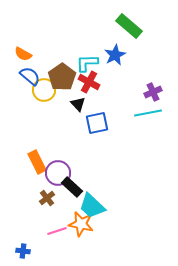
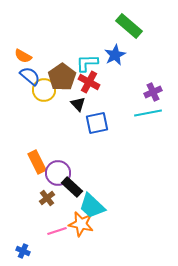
orange semicircle: moved 2 px down
blue cross: rotated 16 degrees clockwise
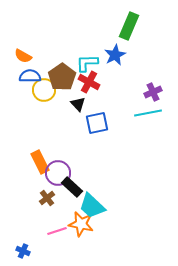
green rectangle: rotated 72 degrees clockwise
blue semicircle: rotated 40 degrees counterclockwise
orange rectangle: moved 3 px right
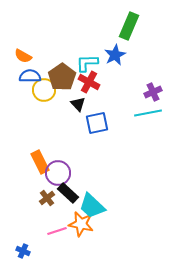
black rectangle: moved 4 px left, 6 px down
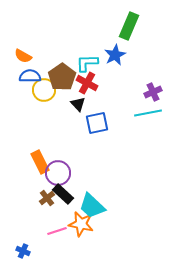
red cross: moved 2 px left, 1 px down
black rectangle: moved 5 px left, 1 px down
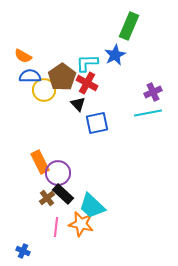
pink line: moved 1 px left, 4 px up; rotated 66 degrees counterclockwise
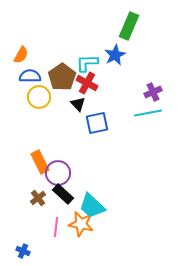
orange semicircle: moved 2 px left, 1 px up; rotated 90 degrees counterclockwise
yellow circle: moved 5 px left, 7 px down
brown cross: moved 9 px left
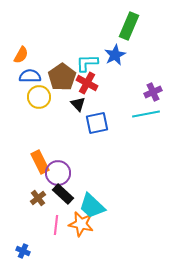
cyan line: moved 2 px left, 1 px down
pink line: moved 2 px up
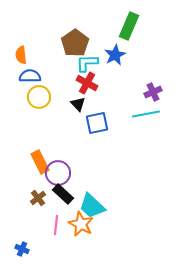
orange semicircle: rotated 144 degrees clockwise
brown pentagon: moved 13 px right, 34 px up
orange star: rotated 15 degrees clockwise
blue cross: moved 1 px left, 2 px up
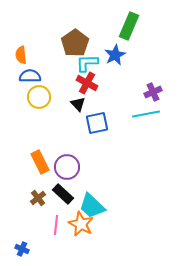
purple circle: moved 9 px right, 6 px up
